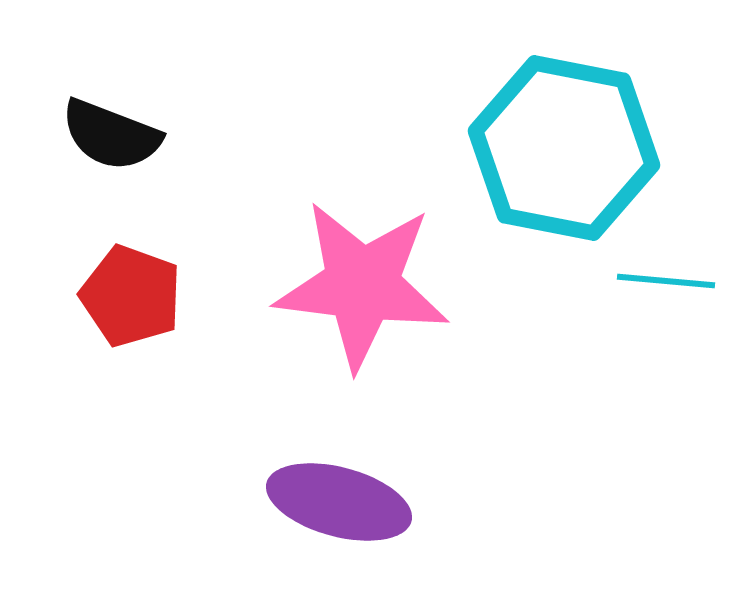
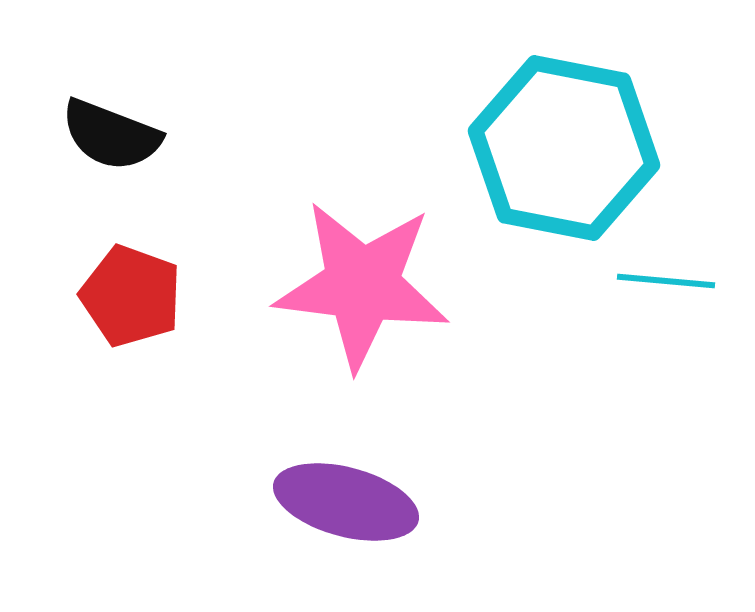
purple ellipse: moved 7 px right
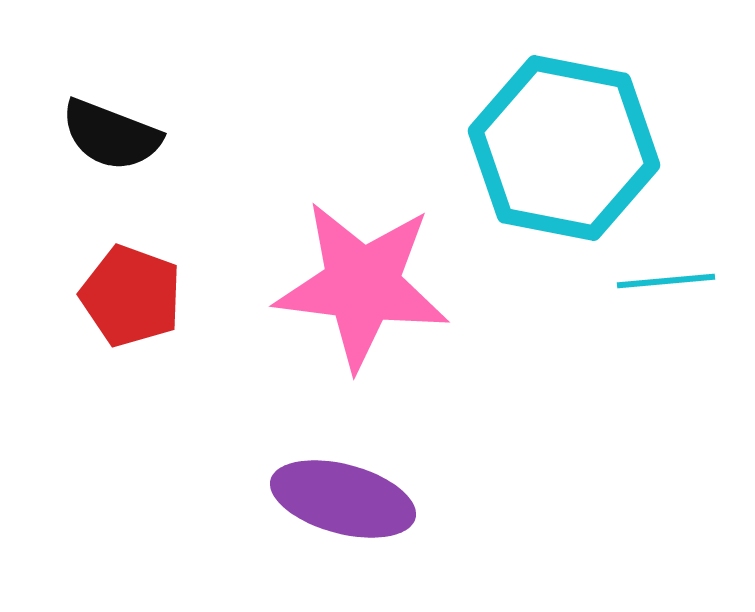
cyan line: rotated 10 degrees counterclockwise
purple ellipse: moved 3 px left, 3 px up
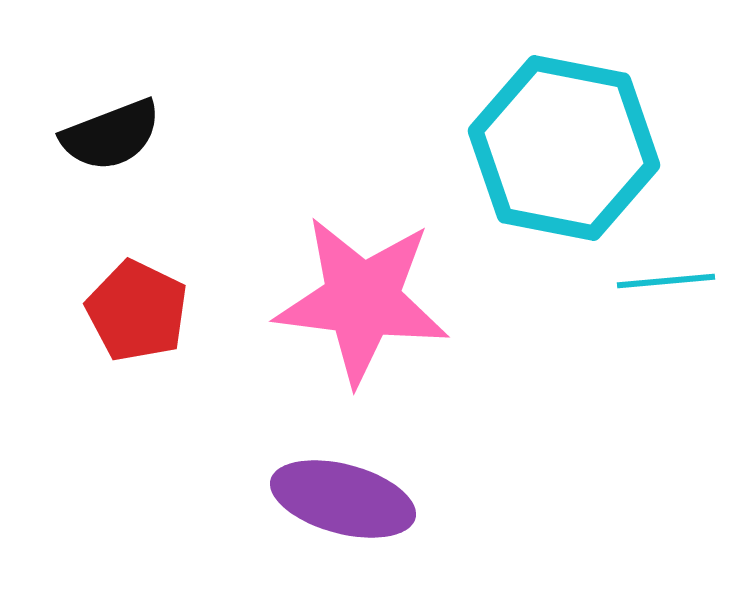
black semicircle: rotated 42 degrees counterclockwise
pink star: moved 15 px down
red pentagon: moved 6 px right, 15 px down; rotated 6 degrees clockwise
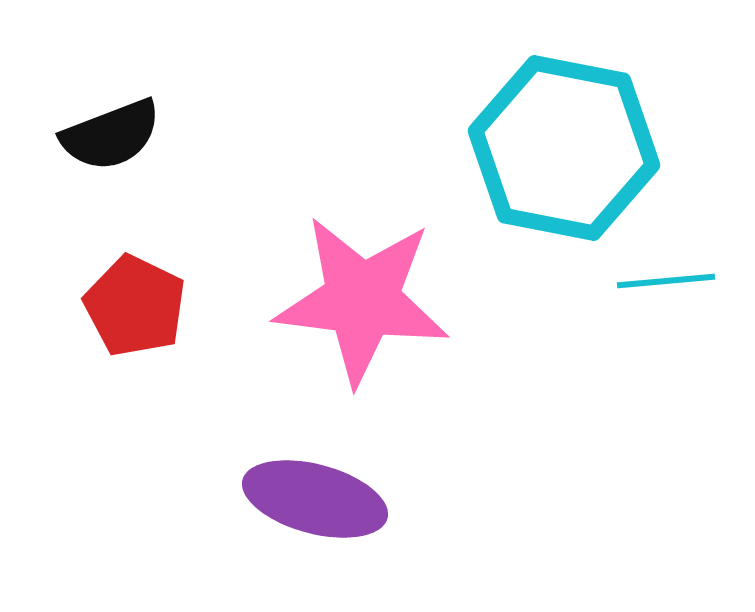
red pentagon: moved 2 px left, 5 px up
purple ellipse: moved 28 px left
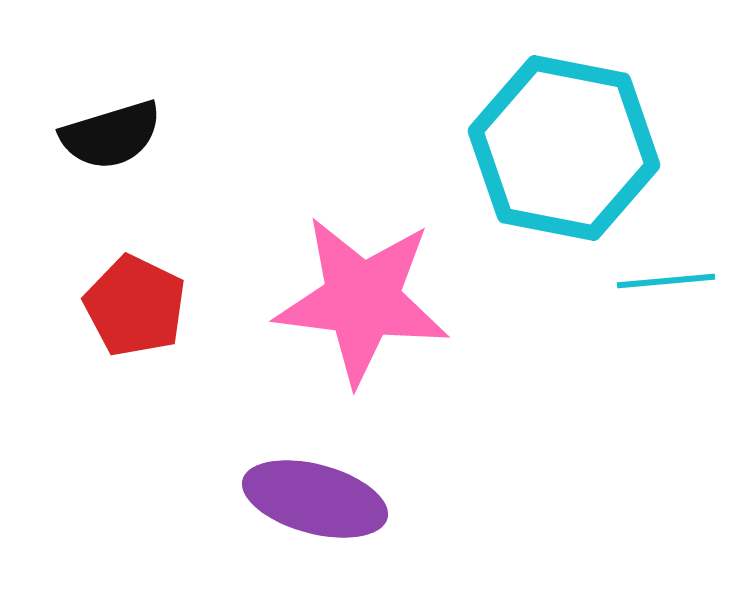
black semicircle: rotated 4 degrees clockwise
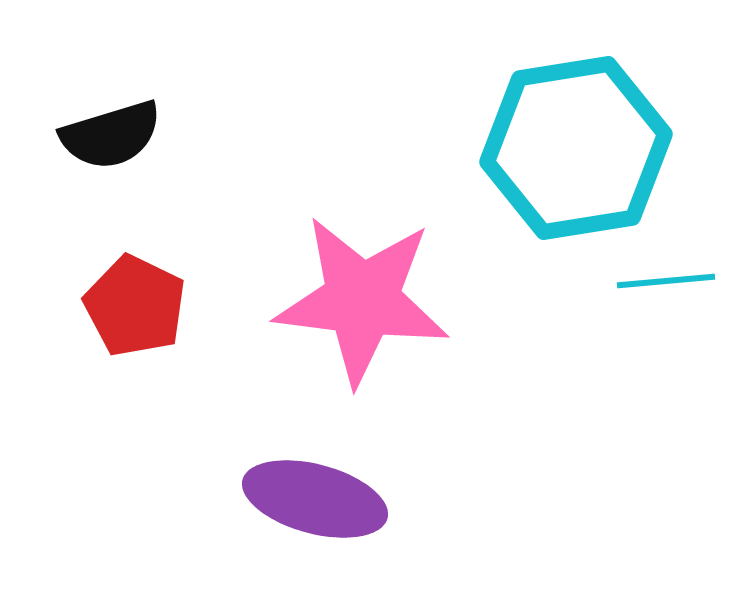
cyan hexagon: moved 12 px right; rotated 20 degrees counterclockwise
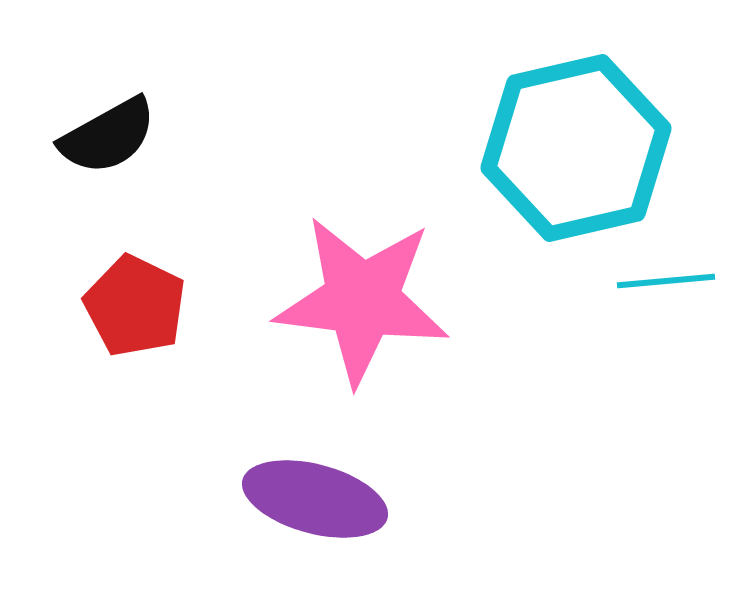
black semicircle: moved 3 px left, 1 px down; rotated 12 degrees counterclockwise
cyan hexagon: rotated 4 degrees counterclockwise
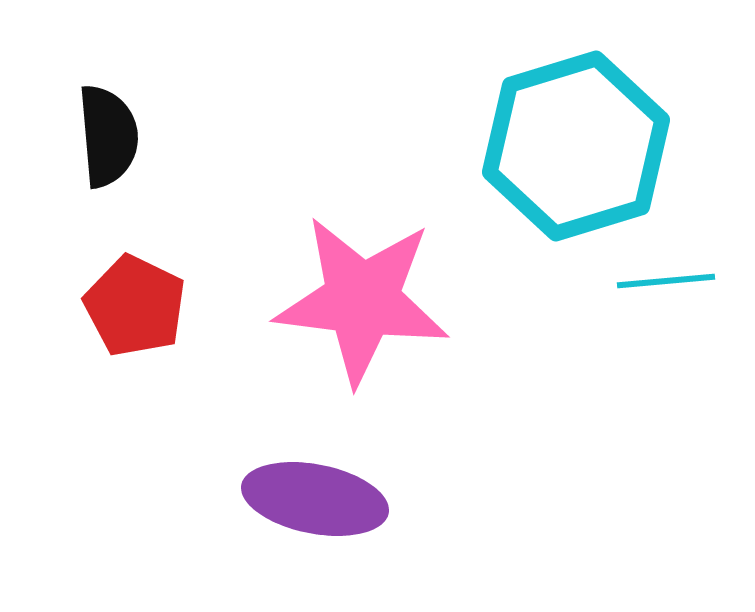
black semicircle: rotated 66 degrees counterclockwise
cyan hexagon: moved 2 px up; rotated 4 degrees counterclockwise
purple ellipse: rotated 4 degrees counterclockwise
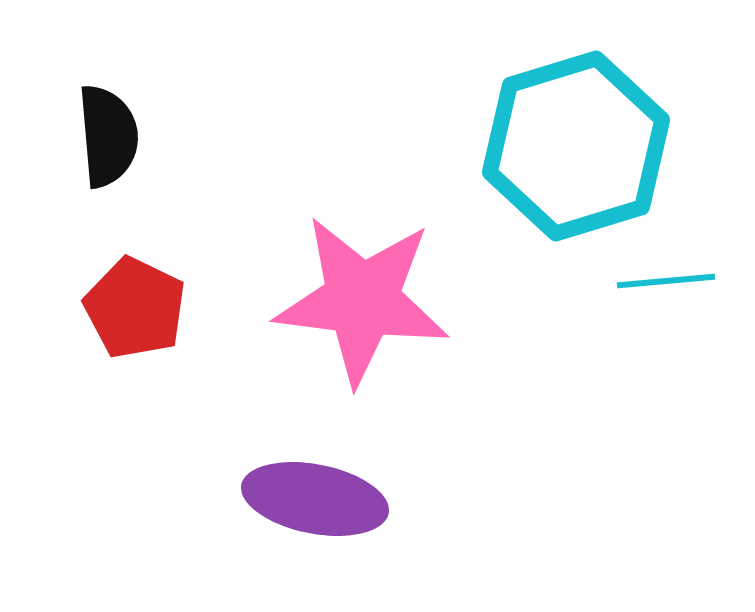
red pentagon: moved 2 px down
